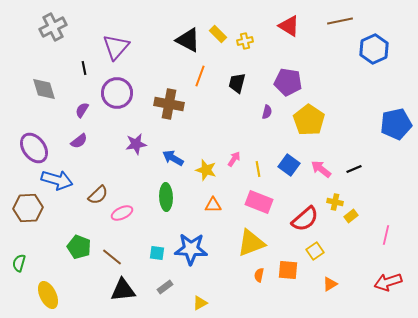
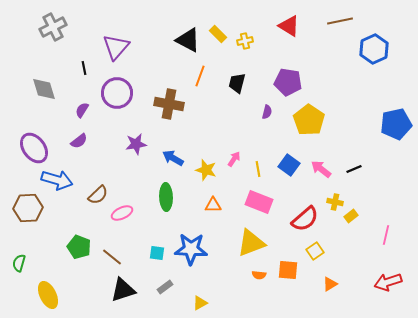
orange semicircle at (259, 275): rotated 96 degrees counterclockwise
black triangle at (123, 290): rotated 12 degrees counterclockwise
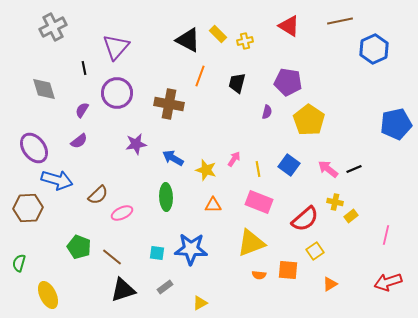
pink arrow at (321, 169): moved 7 px right
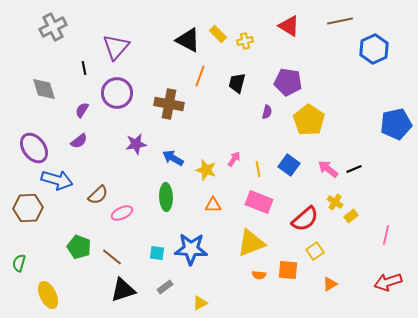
yellow cross at (335, 202): rotated 21 degrees clockwise
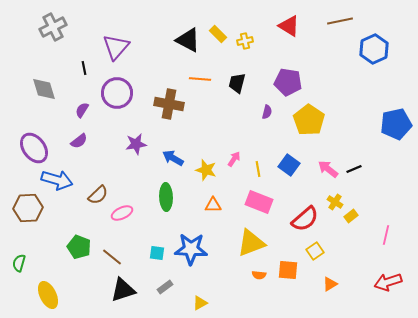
orange line at (200, 76): moved 3 px down; rotated 75 degrees clockwise
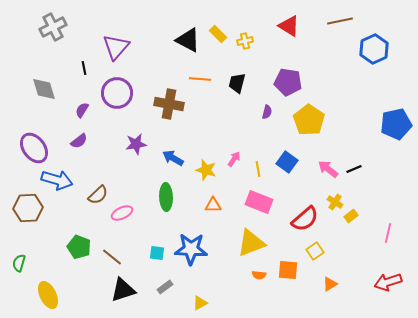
blue square at (289, 165): moved 2 px left, 3 px up
pink line at (386, 235): moved 2 px right, 2 px up
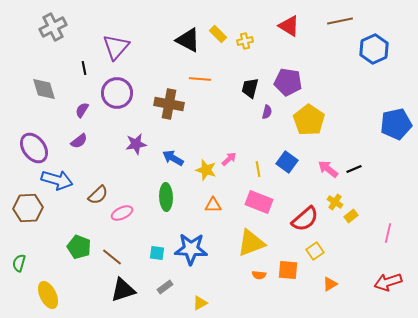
black trapezoid at (237, 83): moved 13 px right, 5 px down
pink arrow at (234, 159): moved 5 px left; rotated 14 degrees clockwise
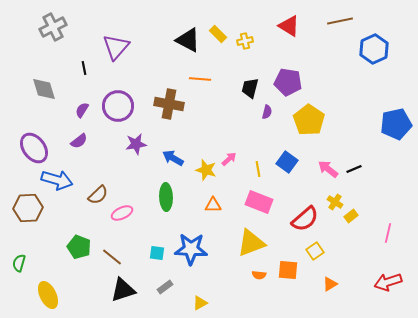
purple circle at (117, 93): moved 1 px right, 13 px down
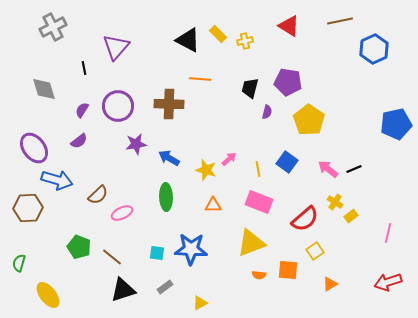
brown cross at (169, 104): rotated 8 degrees counterclockwise
blue arrow at (173, 158): moved 4 px left
yellow ellipse at (48, 295): rotated 12 degrees counterclockwise
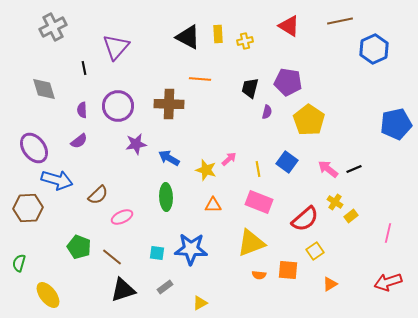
yellow rectangle at (218, 34): rotated 42 degrees clockwise
black triangle at (188, 40): moved 3 px up
purple semicircle at (82, 110): rotated 35 degrees counterclockwise
pink ellipse at (122, 213): moved 4 px down
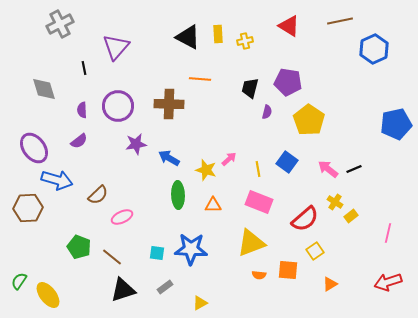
gray cross at (53, 27): moved 7 px right, 3 px up
green ellipse at (166, 197): moved 12 px right, 2 px up
green semicircle at (19, 263): moved 18 px down; rotated 18 degrees clockwise
